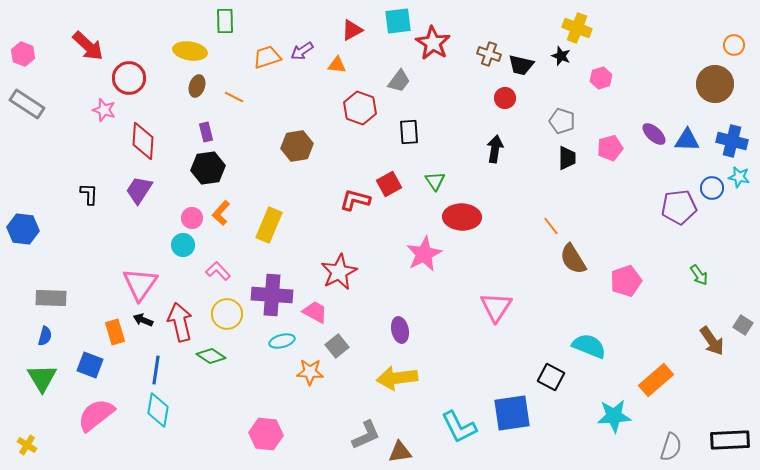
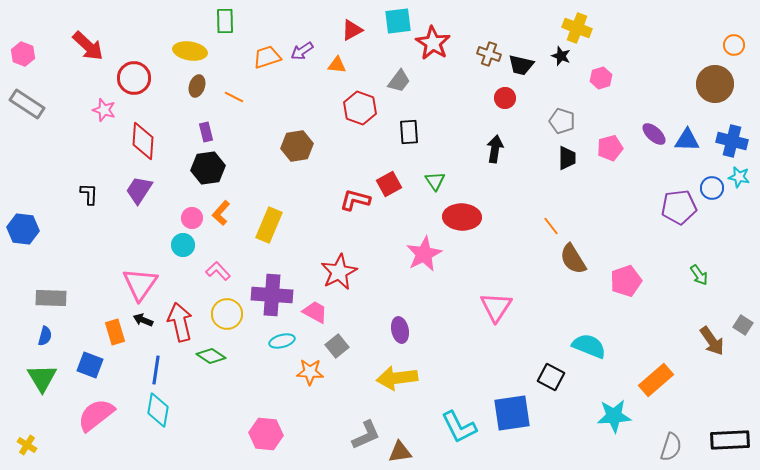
red circle at (129, 78): moved 5 px right
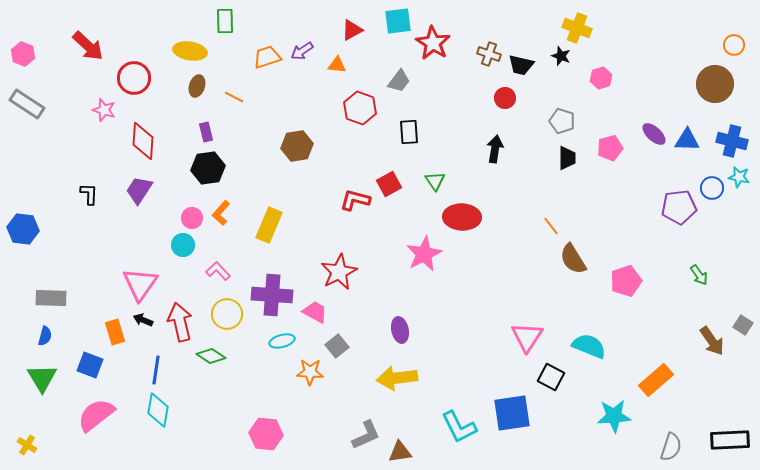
pink triangle at (496, 307): moved 31 px right, 30 px down
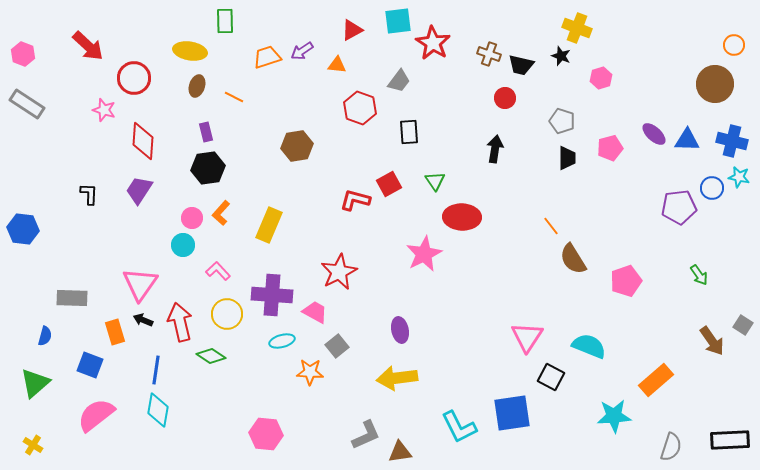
gray rectangle at (51, 298): moved 21 px right
green triangle at (42, 378): moved 7 px left, 5 px down; rotated 20 degrees clockwise
yellow cross at (27, 445): moved 6 px right
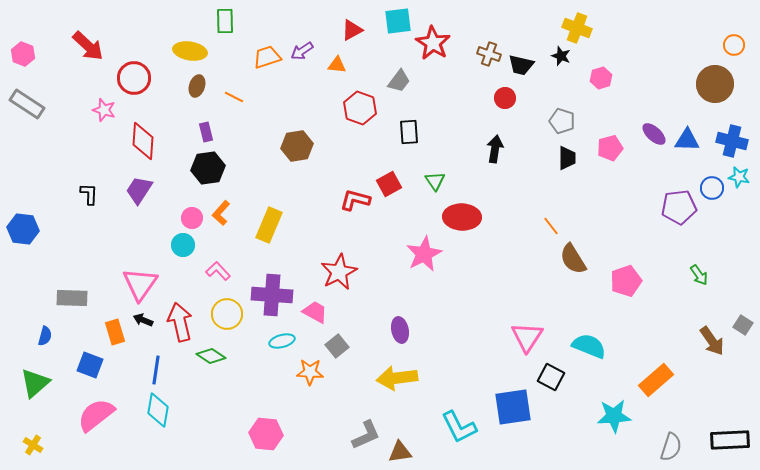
blue square at (512, 413): moved 1 px right, 6 px up
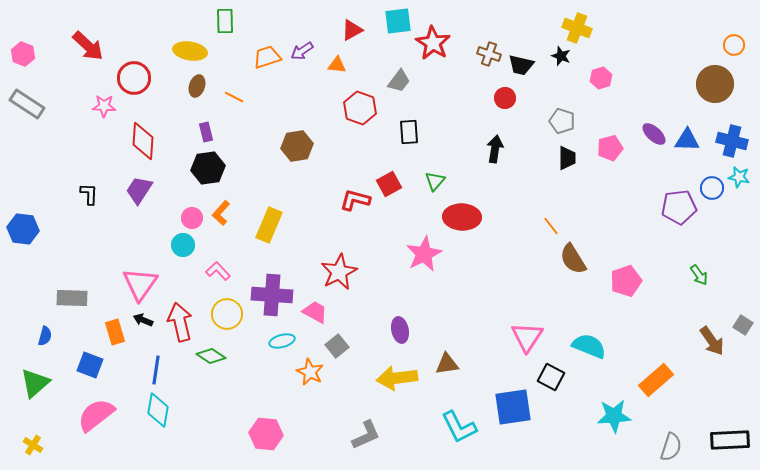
pink star at (104, 110): moved 4 px up; rotated 15 degrees counterclockwise
green triangle at (435, 181): rotated 15 degrees clockwise
orange star at (310, 372): rotated 24 degrees clockwise
brown triangle at (400, 452): moved 47 px right, 88 px up
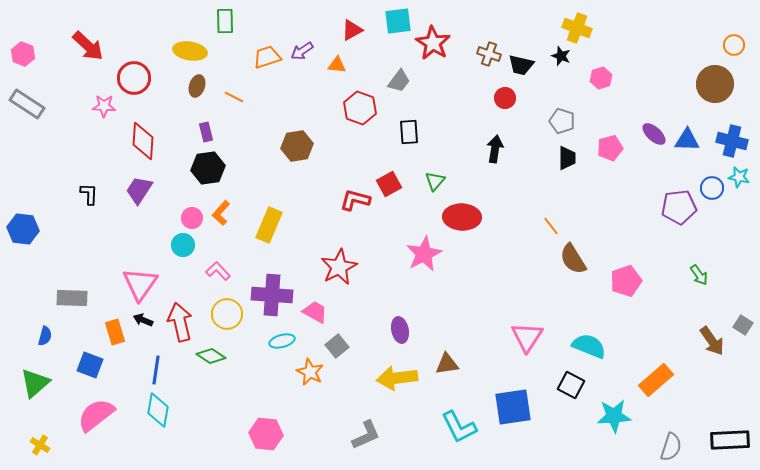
red star at (339, 272): moved 5 px up
black square at (551, 377): moved 20 px right, 8 px down
yellow cross at (33, 445): moved 7 px right
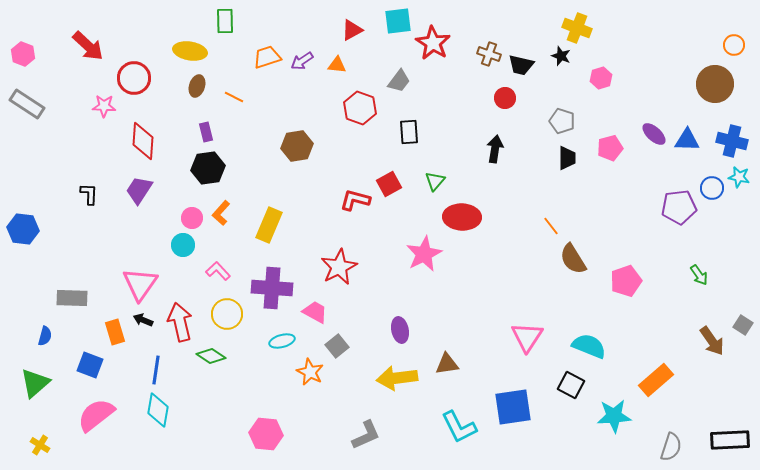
purple arrow at (302, 51): moved 10 px down
purple cross at (272, 295): moved 7 px up
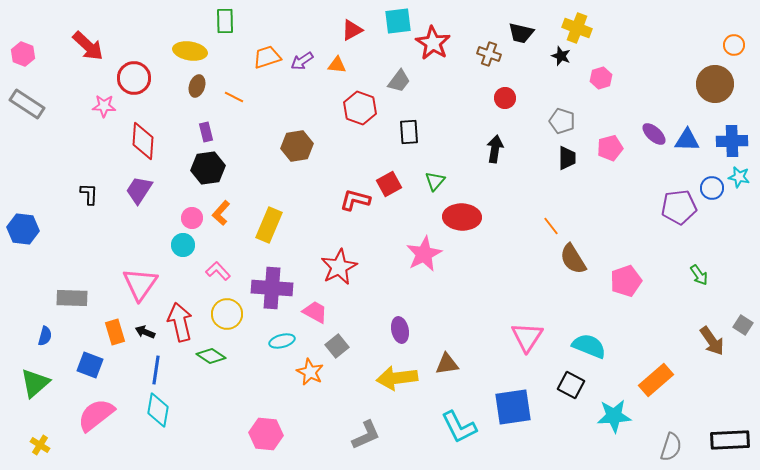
black trapezoid at (521, 65): moved 32 px up
blue cross at (732, 141): rotated 16 degrees counterclockwise
black arrow at (143, 320): moved 2 px right, 12 px down
